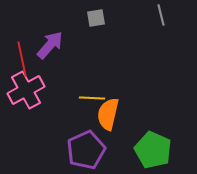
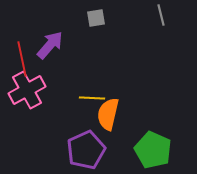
pink cross: moved 1 px right
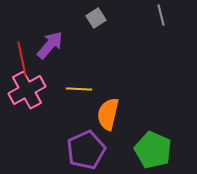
gray square: rotated 24 degrees counterclockwise
yellow line: moved 13 px left, 9 px up
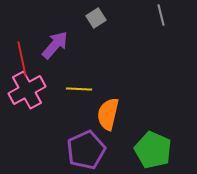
purple arrow: moved 5 px right
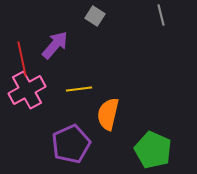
gray square: moved 1 px left, 2 px up; rotated 24 degrees counterclockwise
yellow line: rotated 10 degrees counterclockwise
purple pentagon: moved 15 px left, 6 px up
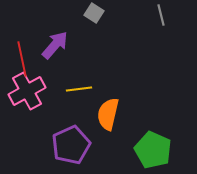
gray square: moved 1 px left, 3 px up
pink cross: moved 1 px down
purple pentagon: moved 1 px down
